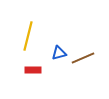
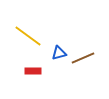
yellow line: rotated 68 degrees counterclockwise
red rectangle: moved 1 px down
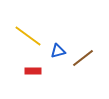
blue triangle: moved 1 px left, 2 px up
brown line: rotated 15 degrees counterclockwise
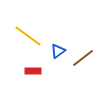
blue triangle: rotated 21 degrees counterclockwise
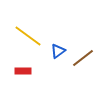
red rectangle: moved 10 px left
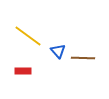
blue triangle: rotated 35 degrees counterclockwise
brown line: rotated 40 degrees clockwise
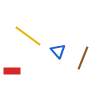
brown line: rotated 70 degrees counterclockwise
red rectangle: moved 11 px left
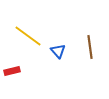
brown line: moved 7 px right, 11 px up; rotated 30 degrees counterclockwise
red rectangle: rotated 14 degrees counterclockwise
